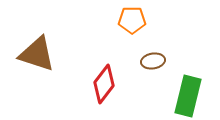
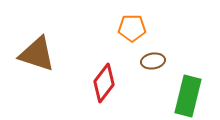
orange pentagon: moved 8 px down
red diamond: moved 1 px up
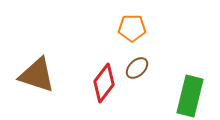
brown triangle: moved 21 px down
brown ellipse: moved 16 px left, 7 px down; rotated 35 degrees counterclockwise
green rectangle: moved 2 px right
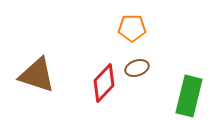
brown ellipse: rotated 25 degrees clockwise
red diamond: rotated 6 degrees clockwise
green rectangle: moved 1 px left
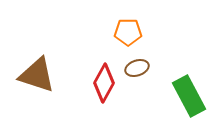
orange pentagon: moved 4 px left, 4 px down
red diamond: rotated 15 degrees counterclockwise
green rectangle: rotated 42 degrees counterclockwise
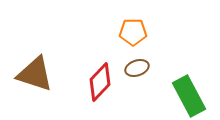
orange pentagon: moved 5 px right
brown triangle: moved 2 px left, 1 px up
red diamond: moved 4 px left, 1 px up; rotated 15 degrees clockwise
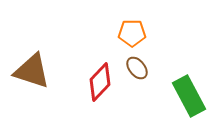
orange pentagon: moved 1 px left, 1 px down
brown ellipse: rotated 70 degrees clockwise
brown triangle: moved 3 px left, 3 px up
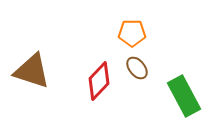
red diamond: moved 1 px left, 1 px up
green rectangle: moved 5 px left
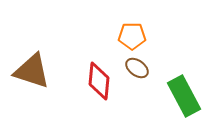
orange pentagon: moved 3 px down
brown ellipse: rotated 15 degrees counterclockwise
red diamond: rotated 39 degrees counterclockwise
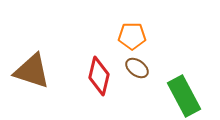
red diamond: moved 5 px up; rotated 9 degrees clockwise
